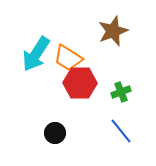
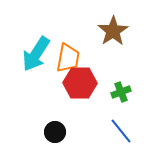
brown star: rotated 12 degrees counterclockwise
orange trapezoid: rotated 112 degrees counterclockwise
black circle: moved 1 px up
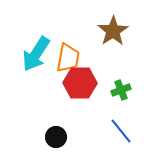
green cross: moved 2 px up
black circle: moved 1 px right, 5 px down
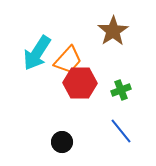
cyan arrow: moved 1 px right, 1 px up
orange trapezoid: moved 2 px down; rotated 32 degrees clockwise
black circle: moved 6 px right, 5 px down
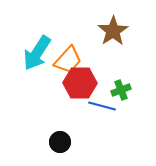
blue line: moved 19 px left, 25 px up; rotated 36 degrees counterclockwise
black circle: moved 2 px left
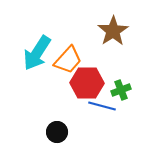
red hexagon: moved 7 px right
black circle: moved 3 px left, 10 px up
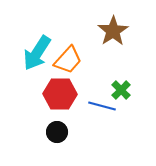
red hexagon: moved 27 px left, 11 px down
green cross: rotated 24 degrees counterclockwise
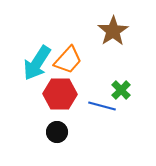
cyan arrow: moved 10 px down
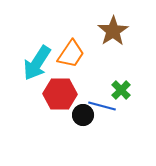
orange trapezoid: moved 3 px right, 6 px up; rotated 8 degrees counterclockwise
black circle: moved 26 px right, 17 px up
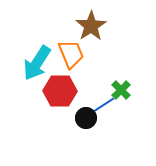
brown star: moved 22 px left, 5 px up
orange trapezoid: rotated 56 degrees counterclockwise
red hexagon: moved 3 px up
blue line: rotated 48 degrees counterclockwise
black circle: moved 3 px right, 3 px down
